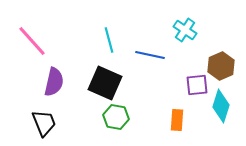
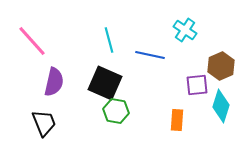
green hexagon: moved 6 px up
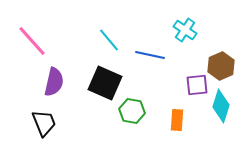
cyan line: rotated 25 degrees counterclockwise
green hexagon: moved 16 px right
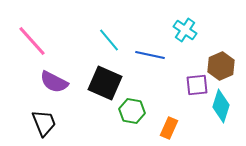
purple semicircle: rotated 104 degrees clockwise
orange rectangle: moved 8 px left, 8 px down; rotated 20 degrees clockwise
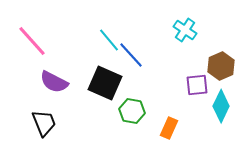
blue line: moved 19 px left; rotated 36 degrees clockwise
cyan diamond: rotated 8 degrees clockwise
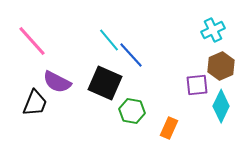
cyan cross: moved 28 px right; rotated 30 degrees clockwise
purple semicircle: moved 3 px right
black trapezoid: moved 9 px left, 20 px up; rotated 44 degrees clockwise
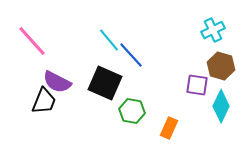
brown hexagon: rotated 20 degrees counterclockwise
purple square: rotated 15 degrees clockwise
black trapezoid: moved 9 px right, 2 px up
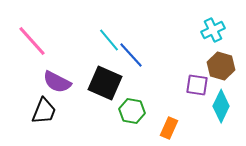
black trapezoid: moved 10 px down
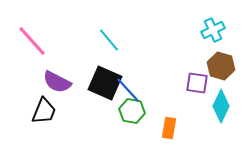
blue line: moved 3 px left, 35 px down
purple square: moved 2 px up
orange rectangle: rotated 15 degrees counterclockwise
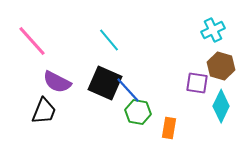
green hexagon: moved 6 px right, 1 px down
